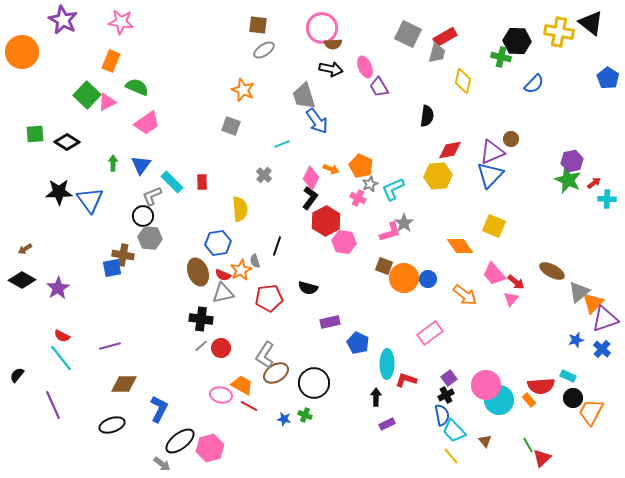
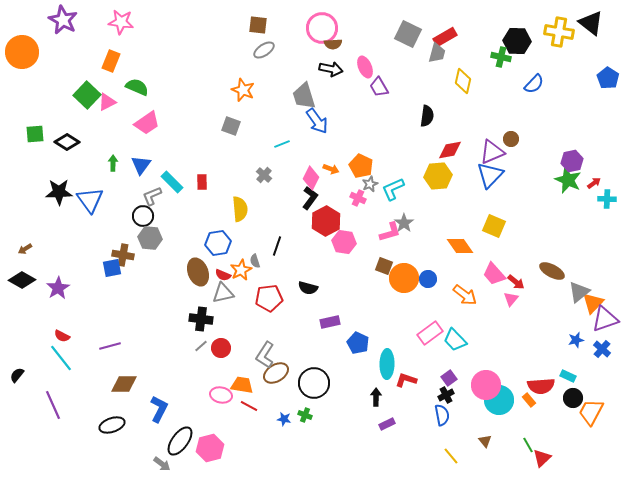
orange trapezoid at (242, 385): rotated 20 degrees counterclockwise
cyan trapezoid at (454, 431): moved 1 px right, 91 px up
black ellipse at (180, 441): rotated 16 degrees counterclockwise
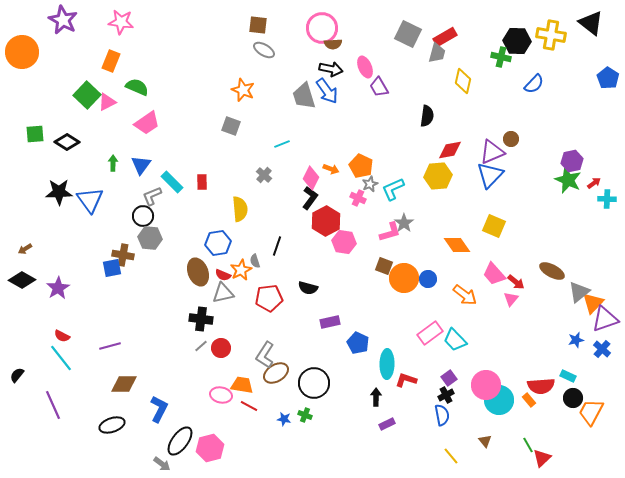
yellow cross at (559, 32): moved 8 px left, 3 px down
gray ellipse at (264, 50): rotated 65 degrees clockwise
blue arrow at (317, 121): moved 10 px right, 30 px up
orange diamond at (460, 246): moved 3 px left, 1 px up
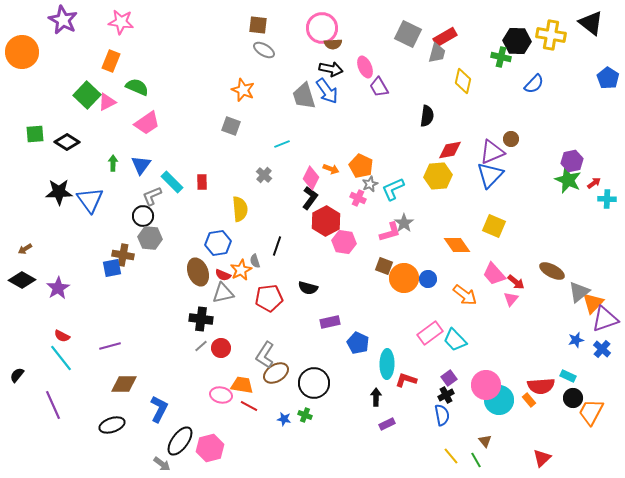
green line at (528, 445): moved 52 px left, 15 px down
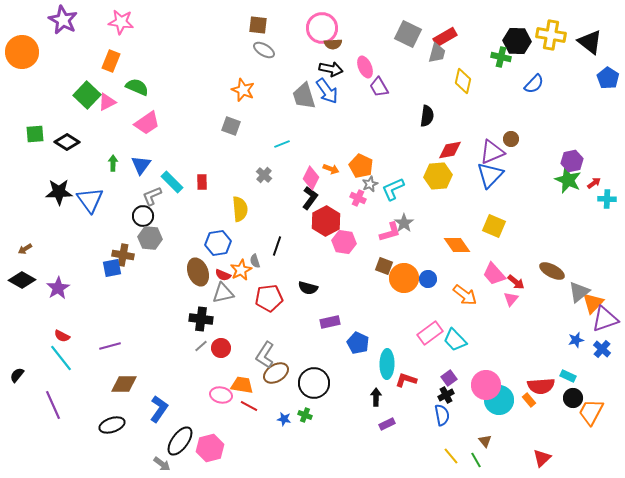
black triangle at (591, 23): moved 1 px left, 19 px down
blue L-shape at (159, 409): rotated 8 degrees clockwise
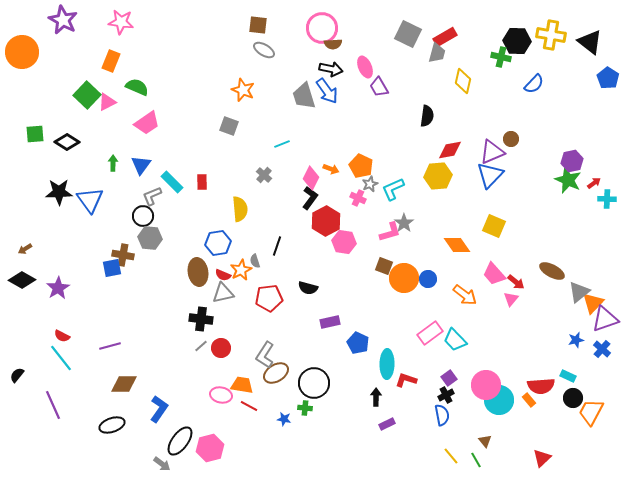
gray square at (231, 126): moved 2 px left
brown ellipse at (198, 272): rotated 12 degrees clockwise
green cross at (305, 415): moved 7 px up; rotated 16 degrees counterclockwise
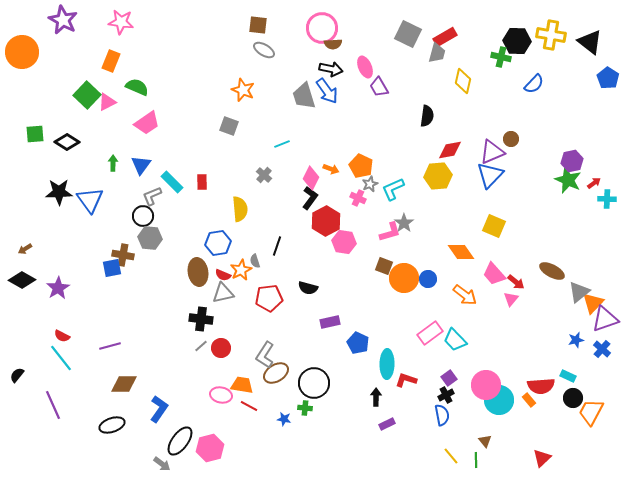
orange diamond at (457, 245): moved 4 px right, 7 px down
green line at (476, 460): rotated 28 degrees clockwise
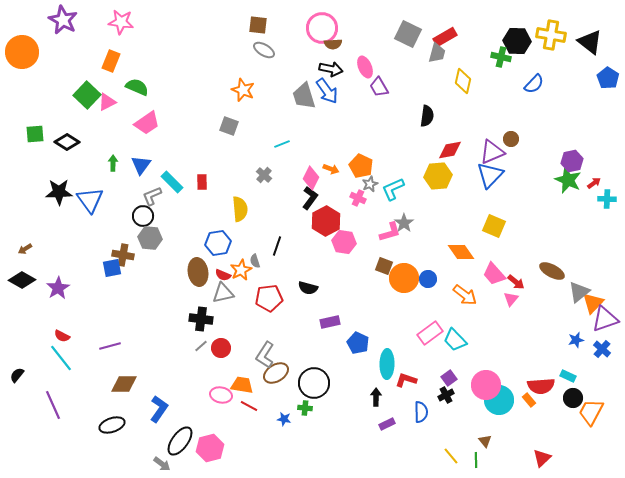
blue semicircle at (442, 415): moved 21 px left, 3 px up; rotated 10 degrees clockwise
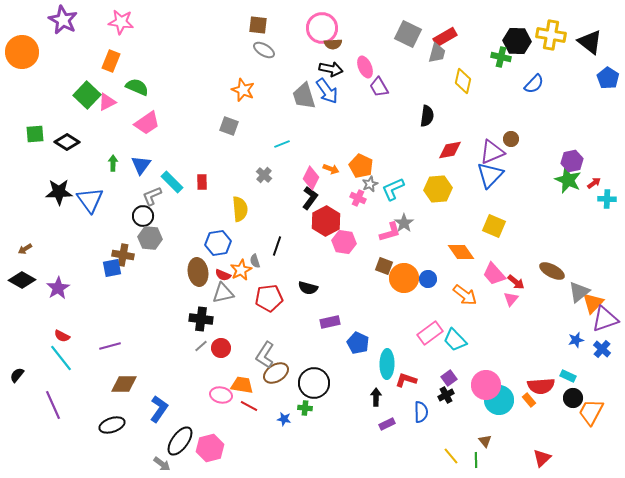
yellow hexagon at (438, 176): moved 13 px down
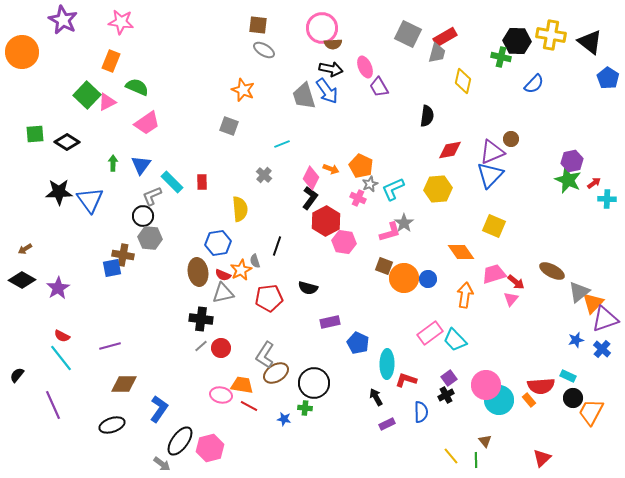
pink trapezoid at (494, 274): rotated 115 degrees clockwise
orange arrow at (465, 295): rotated 120 degrees counterclockwise
black arrow at (376, 397): rotated 30 degrees counterclockwise
